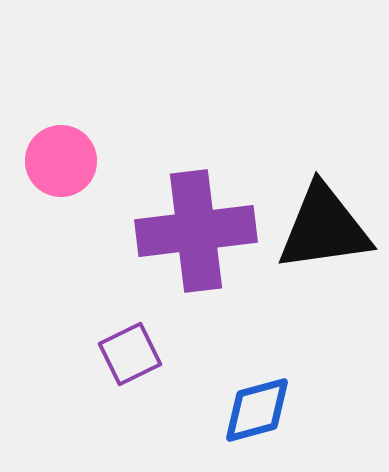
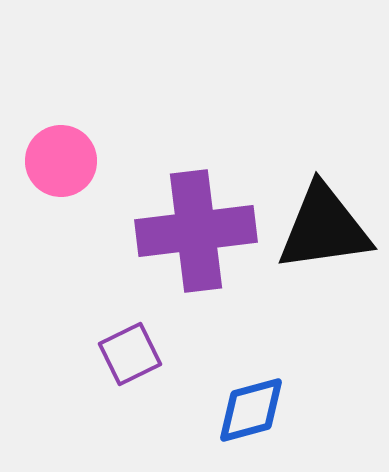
blue diamond: moved 6 px left
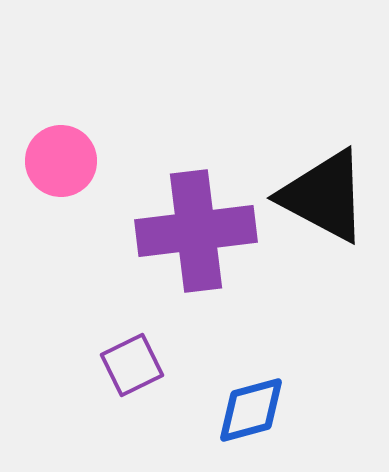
black triangle: moved 32 px up; rotated 36 degrees clockwise
purple square: moved 2 px right, 11 px down
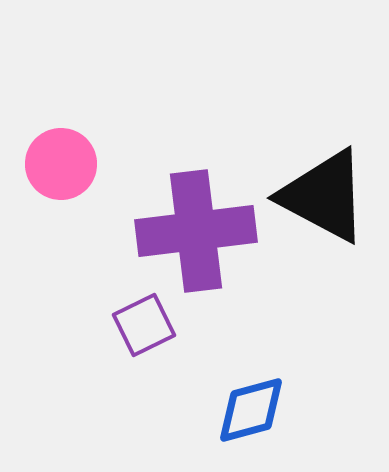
pink circle: moved 3 px down
purple square: moved 12 px right, 40 px up
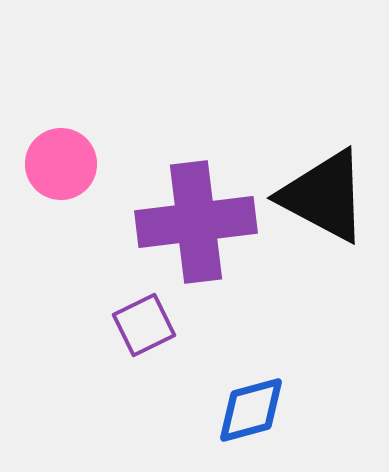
purple cross: moved 9 px up
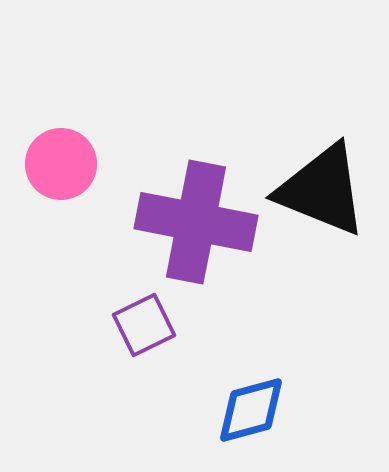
black triangle: moved 2 px left, 6 px up; rotated 6 degrees counterclockwise
purple cross: rotated 18 degrees clockwise
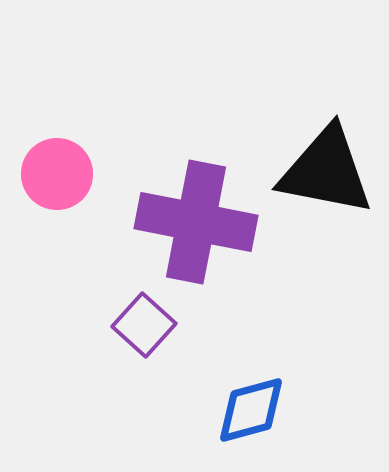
pink circle: moved 4 px left, 10 px down
black triangle: moved 4 px right, 19 px up; rotated 11 degrees counterclockwise
purple square: rotated 22 degrees counterclockwise
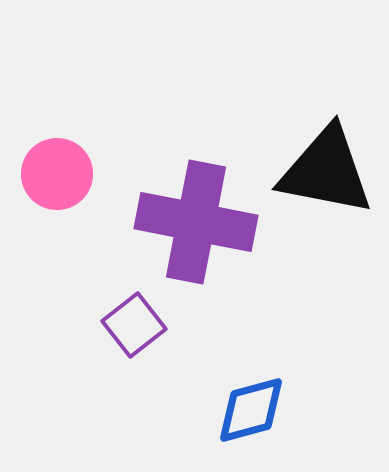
purple square: moved 10 px left; rotated 10 degrees clockwise
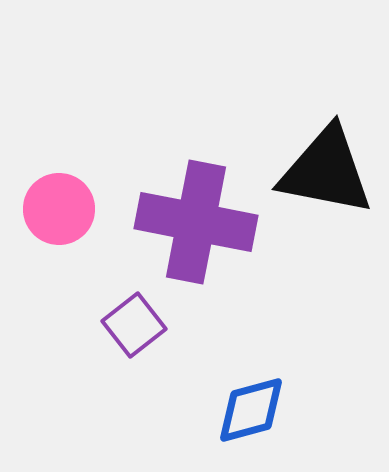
pink circle: moved 2 px right, 35 px down
